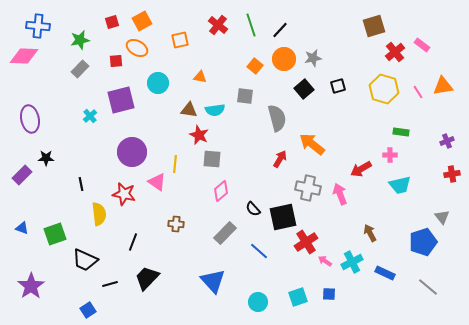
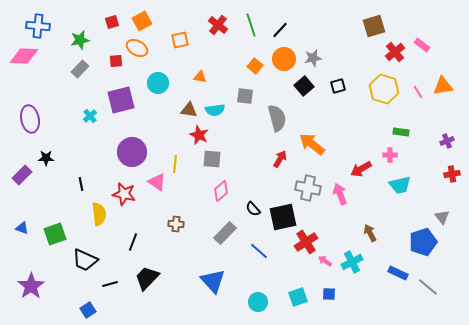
black square at (304, 89): moved 3 px up
blue rectangle at (385, 273): moved 13 px right
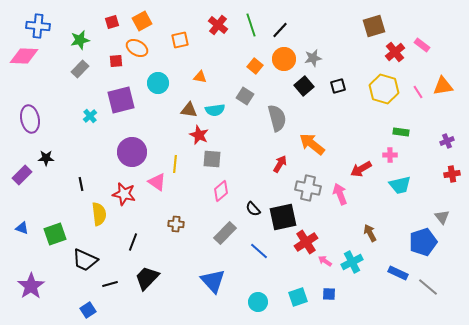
gray square at (245, 96): rotated 24 degrees clockwise
red arrow at (280, 159): moved 5 px down
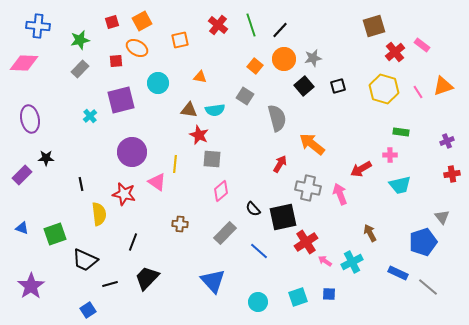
pink diamond at (24, 56): moved 7 px down
orange triangle at (443, 86): rotated 10 degrees counterclockwise
brown cross at (176, 224): moved 4 px right
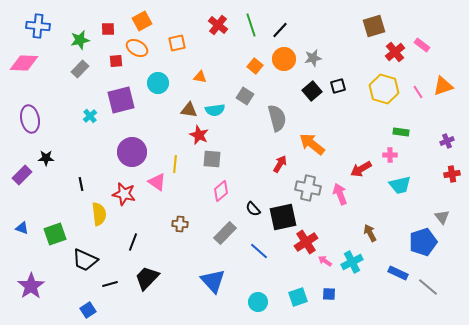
red square at (112, 22): moved 4 px left, 7 px down; rotated 16 degrees clockwise
orange square at (180, 40): moved 3 px left, 3 px down
black square at (304, 86): moved 8 px right, 5 px down
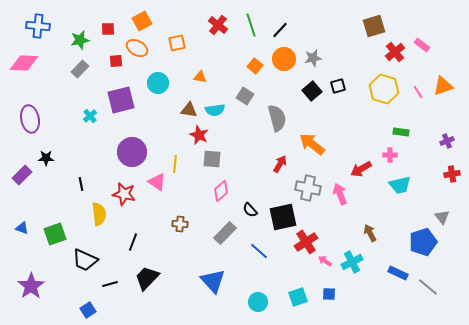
black semicircle at (253, 209): moved 3 px left, 1 px down
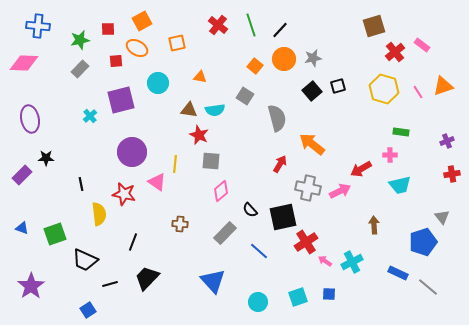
gray square at (212, 159): moved 1 px left, 2 px down
pink arrow at (340, 194): moved 3 px up; rotated 85 degrees clockwise
brown arrow at (370, 233): moved 4 px right, 8 px up; rotated 24 degrees clockwise
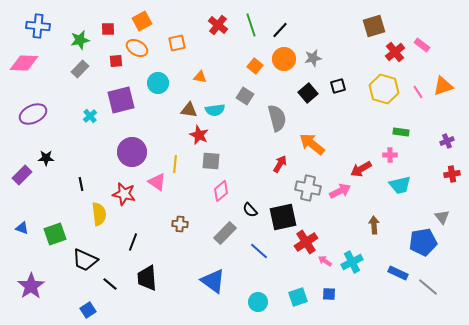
black square at (312, 91): moved 4 px left, 2 px down
purple ellipse at (30, 119): moved 3 px right, 5 px up; rotated 76 degrees clockwise
blue pentagon at (423, 242): rotated 8 degrees clockwise
black trapezoid at (147, 278): rotated 48 degrees counterclockwise
blue triangle at (213, 281): rotated 12 degrees counterclockwise
black line at (110, 284): rotated 56 degrees clockwise
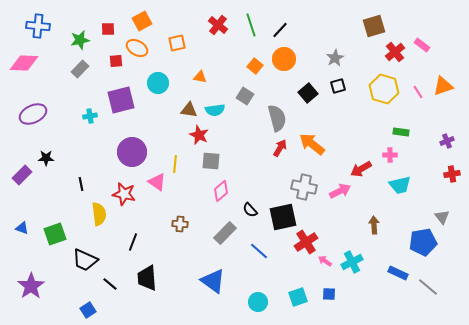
gray star at (313, 58): moved 22 px right; rotated 18 degrees counterclockwise
cyan cross at (90, 116): rotated 32 degrees clockwise
red arrow at (280, 164): moved 16 px up
gray cross at (308, 188): moved 4 px left, 1 px up
